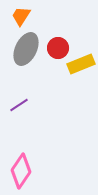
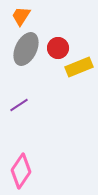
yellow rectangle: moved 2 px left, 3 px down
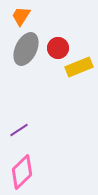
purple line: moved 25 px down
pink diamond: moved 1 px right, 1 px down; rotated 12 degrees clockwise
